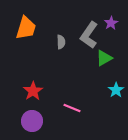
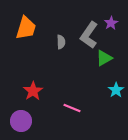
purple circle: moved 11 px left
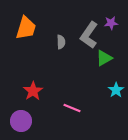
purple star: rotated 24 degrees clockwise
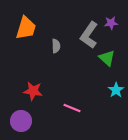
gray semicircle: moved 5 px left, 4 px down
green triangle: moved 3 px right; rotated 48 degrees counterclockwise
red star: rotated 30 degrees counterclockwise
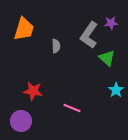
orange trapezoid: moved 2 px left, 1 px down
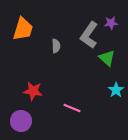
orange trapezoid: moved 1 px left
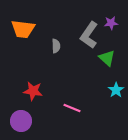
orange trapezoid: rotated 80 degrees clockwise
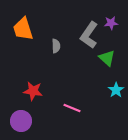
orange trapezoid: rotated 65 degrees clockwise
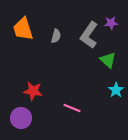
gray semicircle: moved 10 px up; rotated 16 degrees clockwise
green triangle: moved 1 px right, 2 px down
purple circle: moved 3 px up
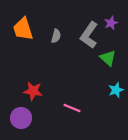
purple star: rotated 16 degrees counterclockwise
green triangle: moved 2 px up
cyan star: rotated 14 degrees clockwise
